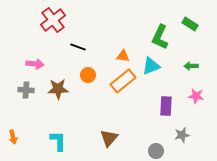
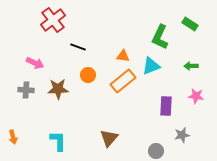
pink arrow: moved 1 px up; rotated 18 degrees clockwise
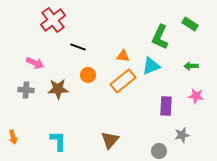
brown triangle: moved 1 px right, 2 px down
gray circle: moved 3 px right
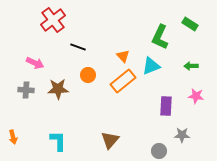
orange triangle: rotated 40 degrees clockwise
gray star: rotated 14 degrees clockwise
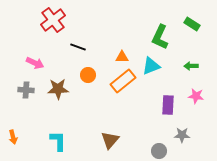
green rectangle: moved 2 px right
orange triangle: moved 1 px left, 1 px down; rotated 48 degrees counterclockwise
purple rectangle: moved 2 px right, 1 px up
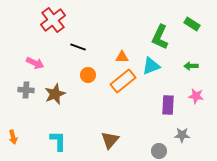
brown star: moved 3 px left, 5 px down; rotated 20 degrees counterclockwise
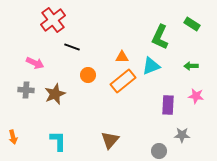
black line: moved 6 px left
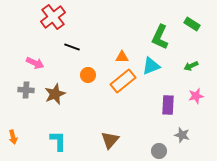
red cross: moved 3 px up
green arrow: rotated 24 degrees counterclockwise
pink star: rotated 21 degrees counterclockwise
gray star: rotated 14 degrees clockwise
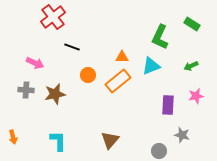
orange rectangle: moved 5 px left
brown star: rotated 10 degrees clockwise
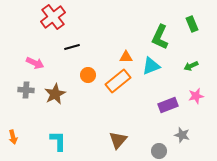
green rectangle: rotated 35 degrees clockwise
black line: rotated 35 degrees counterclockwise
orange triangle: moved 4 px right
brown star: rotated 15 degrees counterclockwise
purple rectangle: rotated 66 degrees clockwise
brown triangle: moved 8 px right
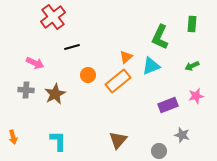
green rectangle: rotated 28 degrees clockwise
orange triangle: rotated 40 degrees counterclockwise
green arrow: moved 1 px right
